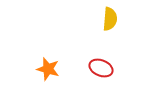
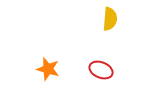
red ellipse: moved 2 px down
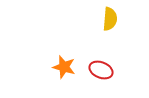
orange star: moved 16 px right, 2 px up
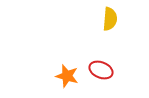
orange star: moved 3 px right, 9 px down
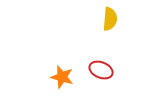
orange star: moved 5 px left, 1 px down
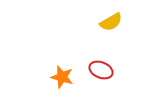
yellow semicircle: moved 1 px right, 3 px down; rotated 55 degrees clockwise
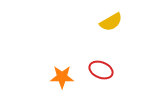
orange star: rotated 15 degrees counterclockwise
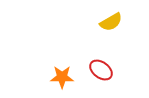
red ellipse: rotated 15 degrees clockwise
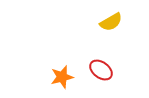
orange star: rotated 15 degrees counterclockwise
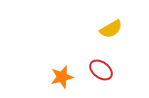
yellow semicircle: moved 7 px down
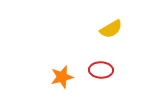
red ellipse: rotated 35 degrees counterclockwise
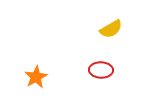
orange star: moved 26 px left; rotated 15 degrees counterclockwise
